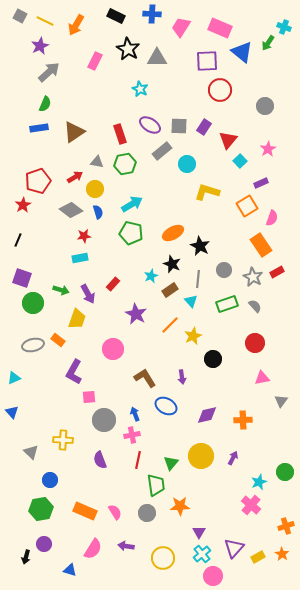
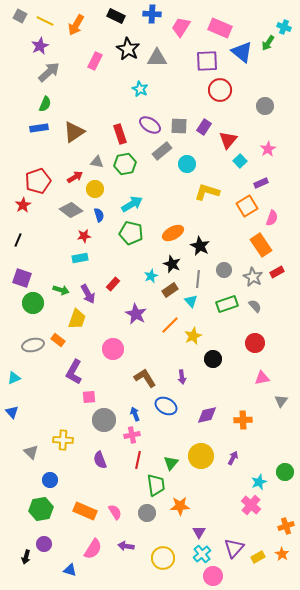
blue semicircle at (98, 212): moved 1 px right, 3 px down
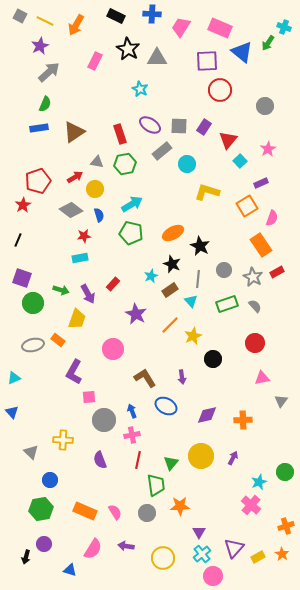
blue arrow at (135, 414): moved 3 px left, 3 px up
